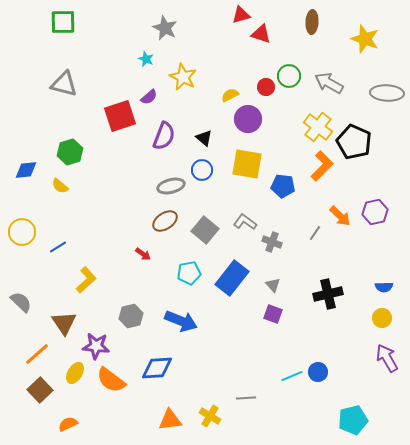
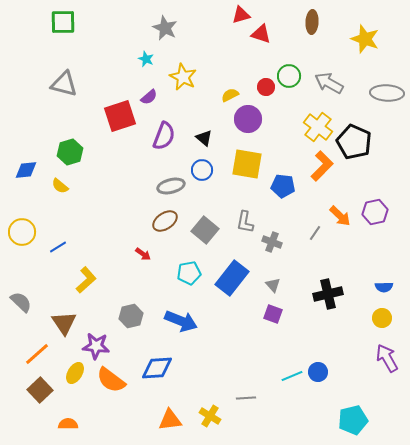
gray L-shape at (245, 222): rotated 115 degrees counterclockwise
orange semicircle at (68, 424): rotated 24 degrees clockwise
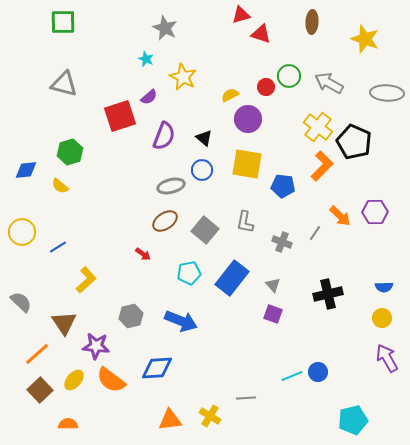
purple hexagon at (375, 212): rotated 10 degrees clockwise
gray cross at (272, 242): moved 10 px right
yellow ellipse at (75, 373): moved 1 px left, 7 px down; rotated 10 degrees clockwise
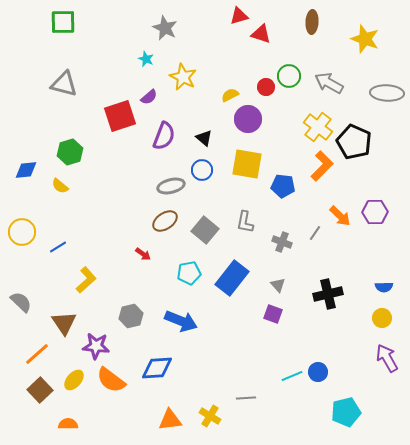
red triangle at (241, 15): moved 2 px left, 1 px down
gray triangle at (273, 285): moved 5 px right
cyan pentagon at (353, 420): moved 7 px left, 8 px up
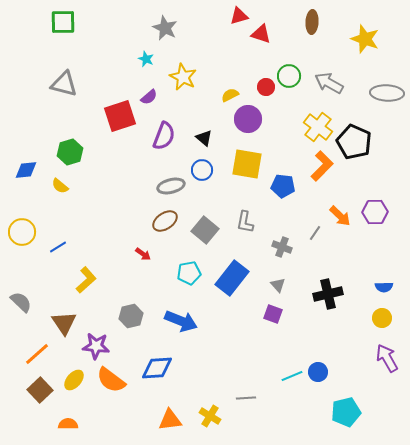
gray cross at (282, 242): moved 5 px down
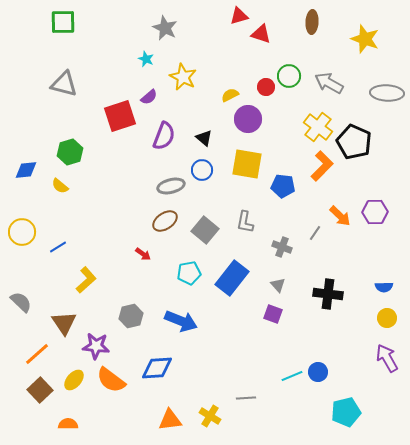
black cross at (328, 294): rotated 20 degrees clockwise
yellow circle at (382, 318): moved 5 px right
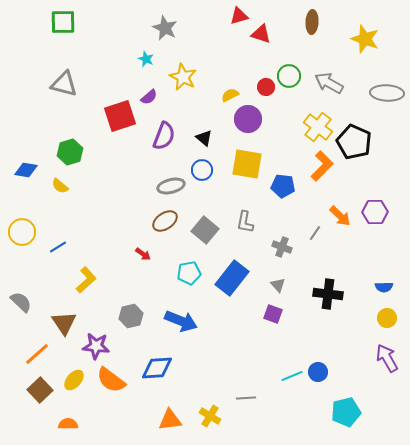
blue diamond at (26, 170): rotated 15 degrees clockwise
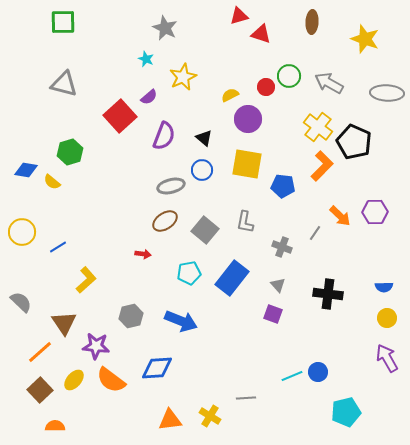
yellow star at (183, 77): rotated 20 degrees clockwise
red square at (120, 116): rotated 24 degrees counterclockwise
yellow semicircle at (60, 186): moved 8 px left, 4 px up
red arrow at (143, 254): rotated 28 degrees counterclockwise
orange line at (37, 354): moved 3 px right, 2 px up
orange semicircle at (68, 424): moved 13 px left, 2 px down
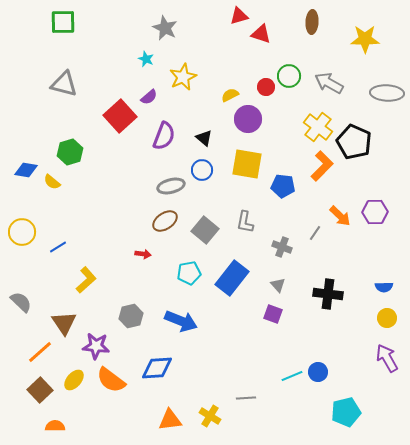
yellow star at (365, 39): rotated 20 degrees counterclockwise
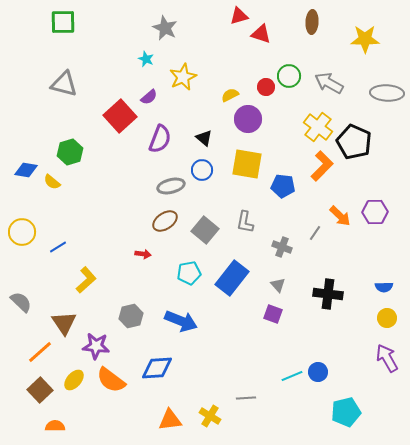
purple semicircle at (164, 136): moved 4 px left, 3 px down
